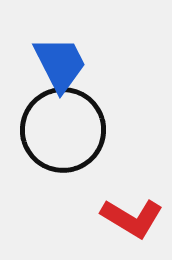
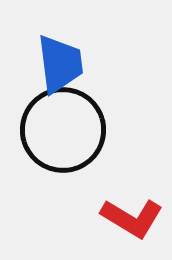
blue trapezoid: rotated 20 degrees clockwise
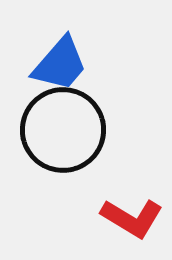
blue trapezoid: rotated 48 degrees clockwise
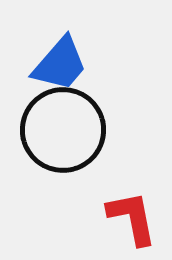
red L-shape: rotated 132 degrees counterclockwise
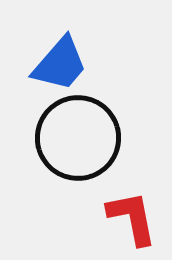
black circle: moved 15 px right, 8 px down
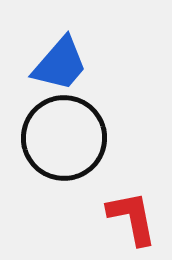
black circle: moved 14 px left
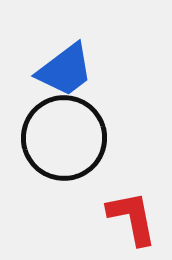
blue trapezoid: moved 5 px right, 6 px down; rotated 12 degrees clockwise
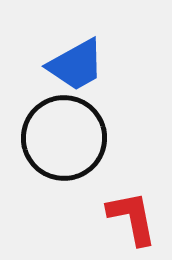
blue trapezoid: moved 11 px right, 5 px up; rotated 8 degrees clockwise
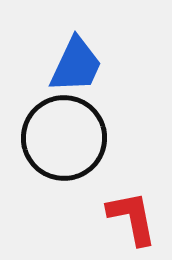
blue trapezoid: rotated 36 degrees counterclockwise
